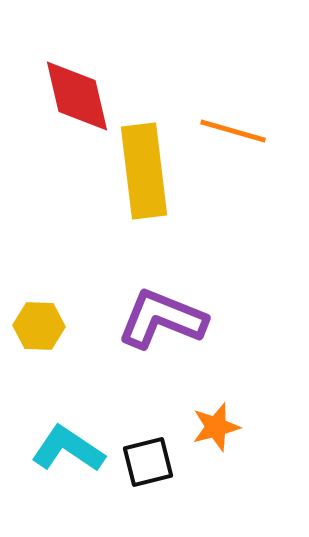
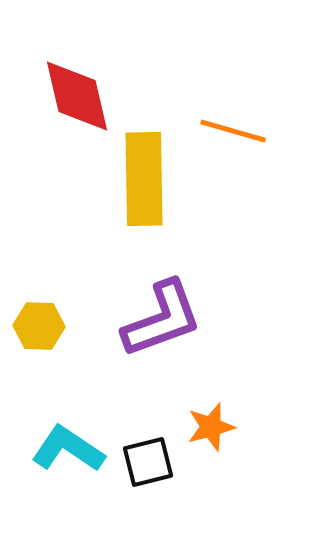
yellow rectangle: moved 8 px down; rotated 6 degrees clockwise
purple L-shape: rotated 138 degrees clockwise
orange star: moved 5 px left
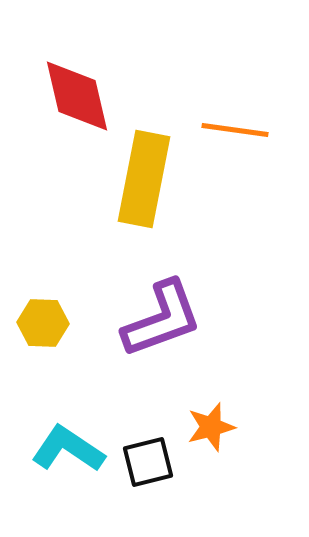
orange line: moved 2 px right, 1 px up; rotated 8 degrees counterclockwise
yellow rectangle: rotated 12 degrees clockwise
yellow hexagon: moved 4 px right, 3 px up
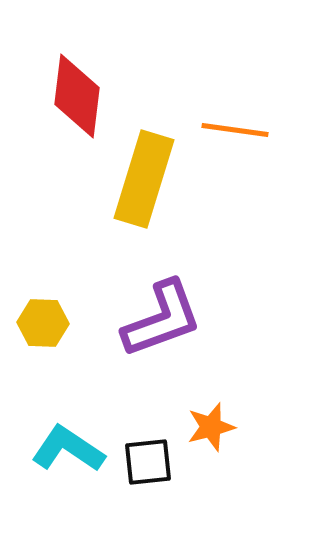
red diamond: rotated 20 degrees clockwise
yellow rectangle: rotated 6 degrees clockwise
black square: rotated 8 degrees clockwise
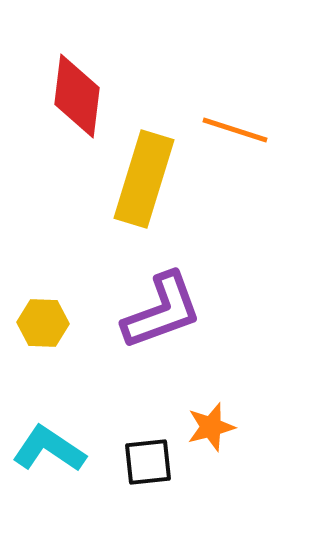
orange line: rotated 10 degrees clockwise
purple L-shape: moved 8 px up
cyan L-shape: moved 19 px left
